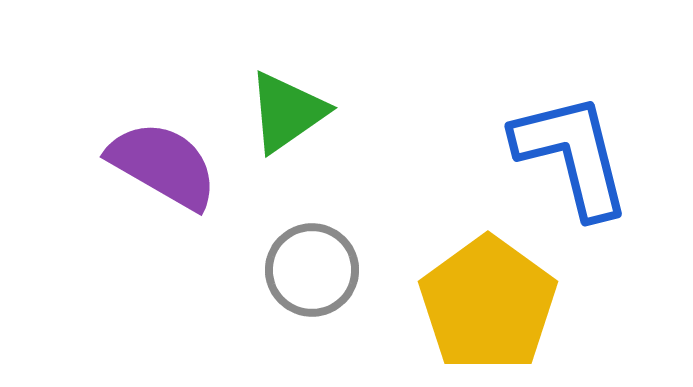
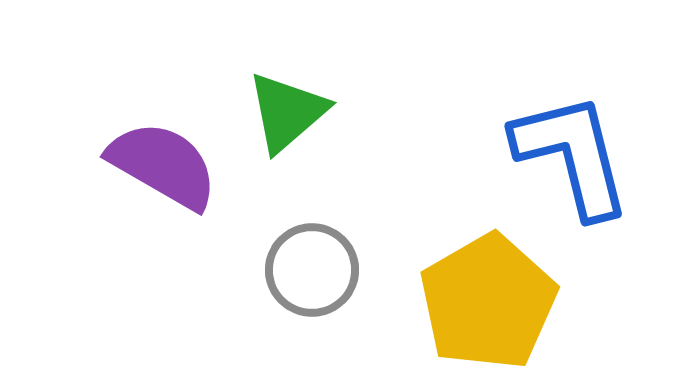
green triangle: rotated 6 degrees counterclockwise
yellow pentagon: moved 2 px up; rotated 6 degrees clockwise
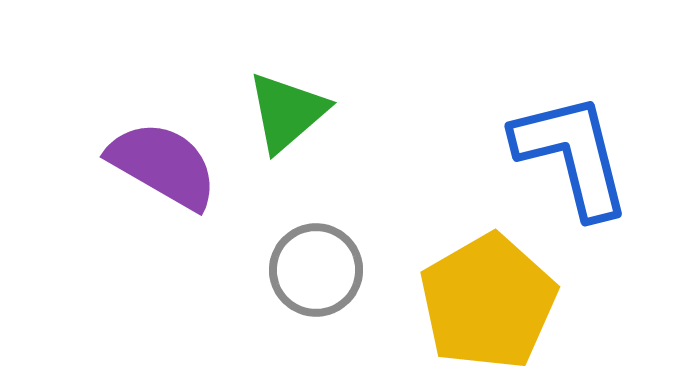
gray circle: moved 4 px right
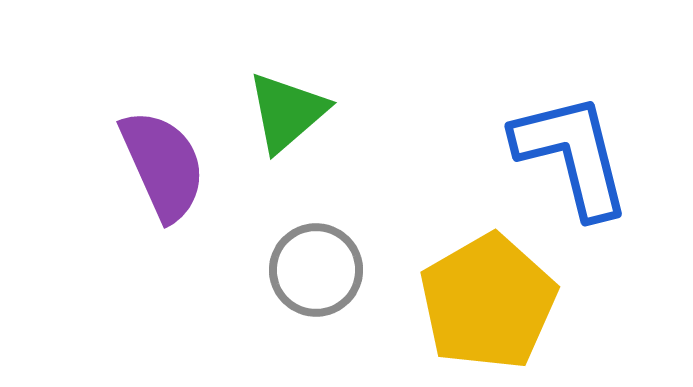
purple semicircle: rotated 36 degrees clockwise
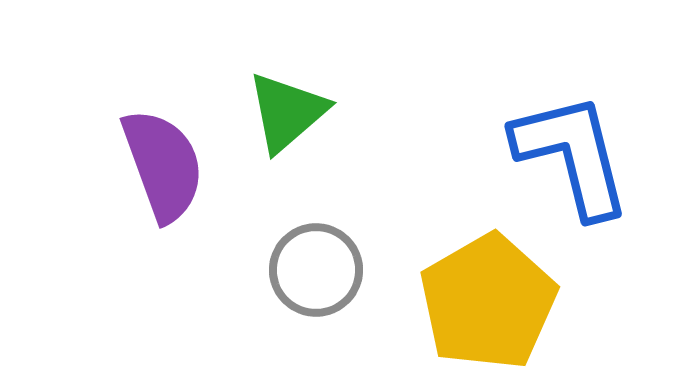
purple semicircle: rotated 4 degrees clockwise
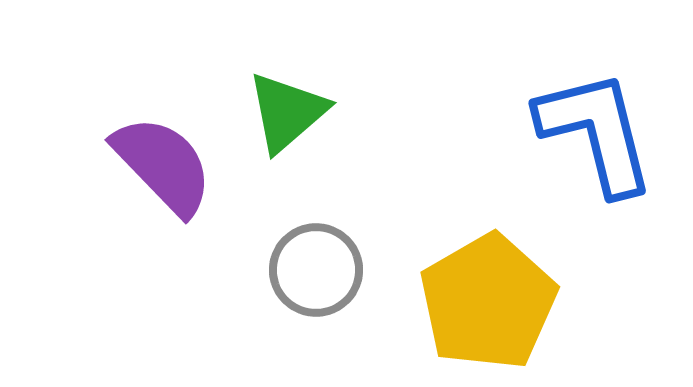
blue L-shape: moved 24 px right, 23 px up
purple semicircle: rotated 24 degrees counterclockwise
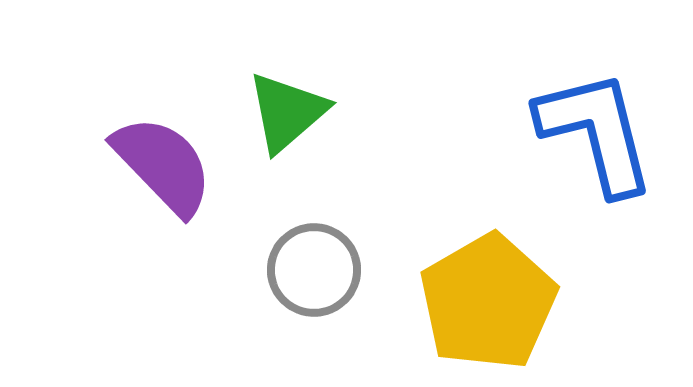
gray circle: moved 2 px left
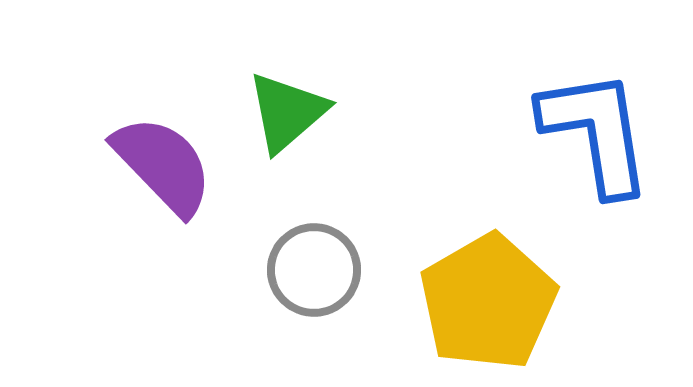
blue L-shape: rotated 5 degrees clockwise
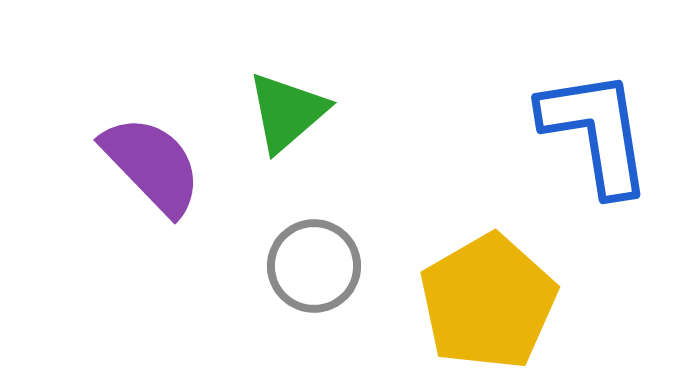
purple semicircle: moved 11 px left
gray circle: moved 4 px up
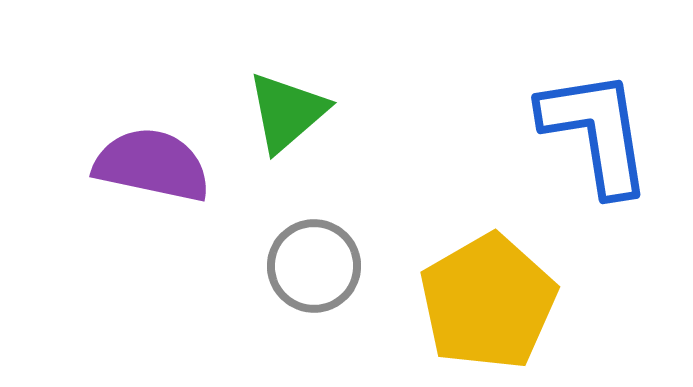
purple semicircle: rotated 34 degrees counterclockwise
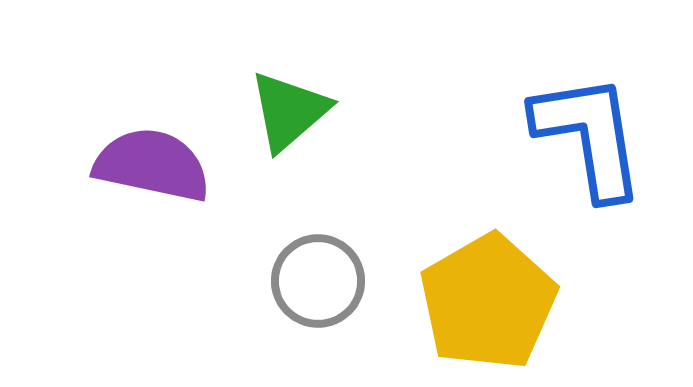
green triangle: moved 2 px right, 1 px up
blue L-shape: moved 7 px left, 4 px down
gray circle: moved 4 px right, 15 px down
